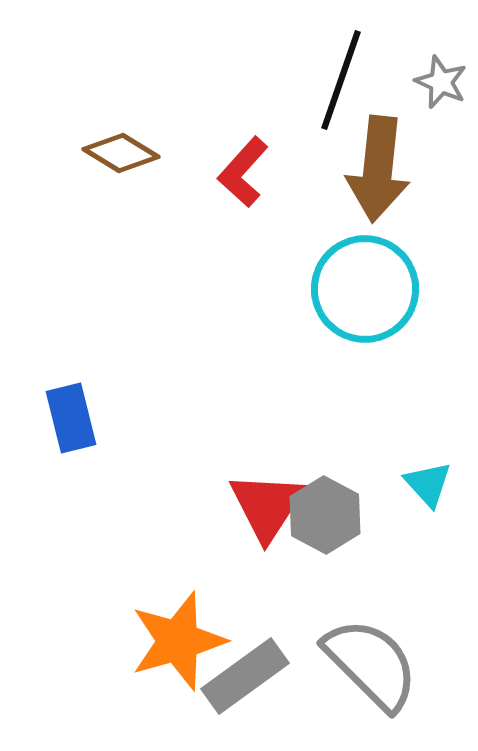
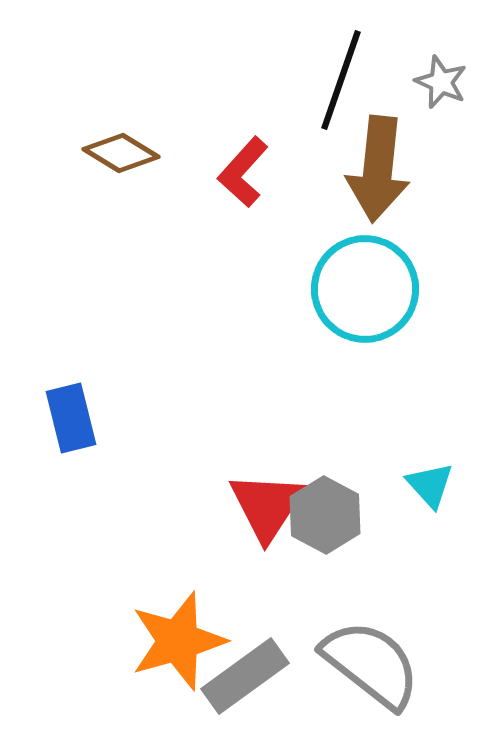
cyan triangle: moved 2 px right, 1 px down
gray semicircle: rotated 7 degrees counterclockwise
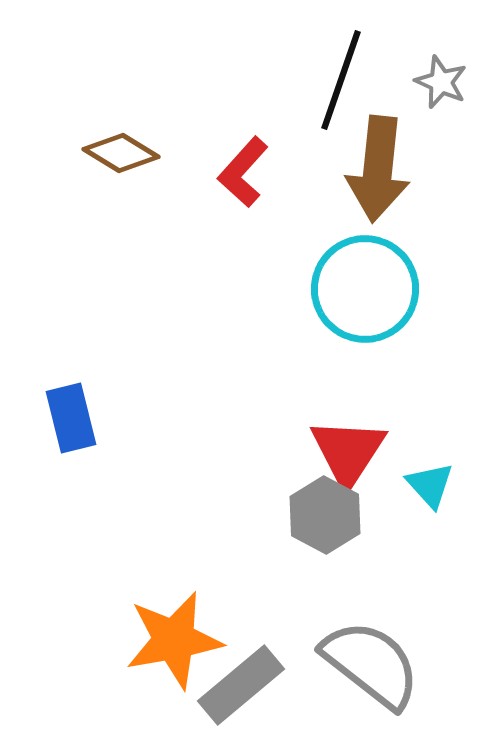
red triangle: moved 81 px right, 54 px up
orange star: moved 4 px left, 1 px up; rotated 6 degrees clockwise
gray rectangle: moved 4 px left, 9 px down; rotated 4 degrees counterclockwise
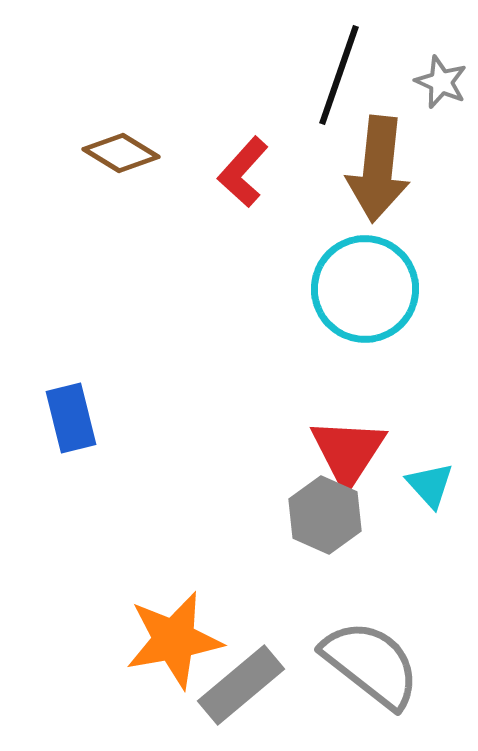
black line: moved 2 px left, 5 px up
gray hexagon: rotated 4 degrees counterclockwise
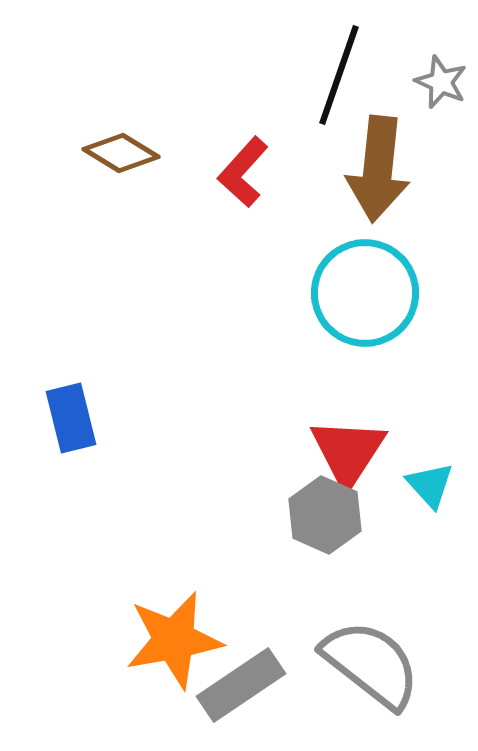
cyan circle: moved 4 px down
gray rectangle: rotated 6 degrees clockwise
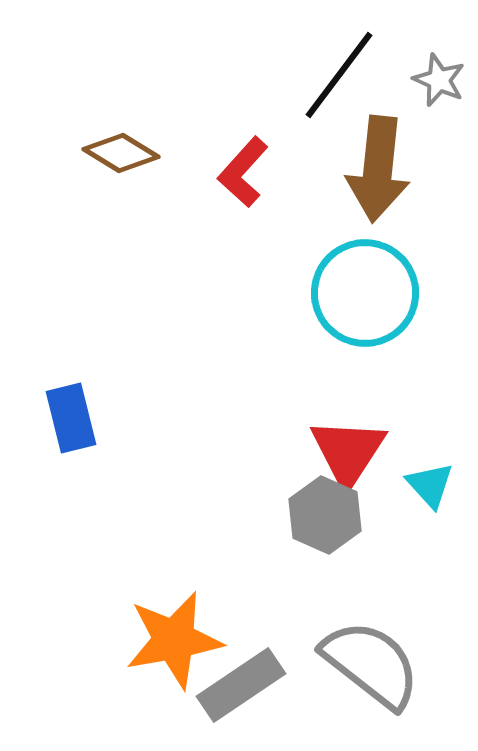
black line: rotated 18 degrees clockwise
gray star: moved 2 px left, 2 px up
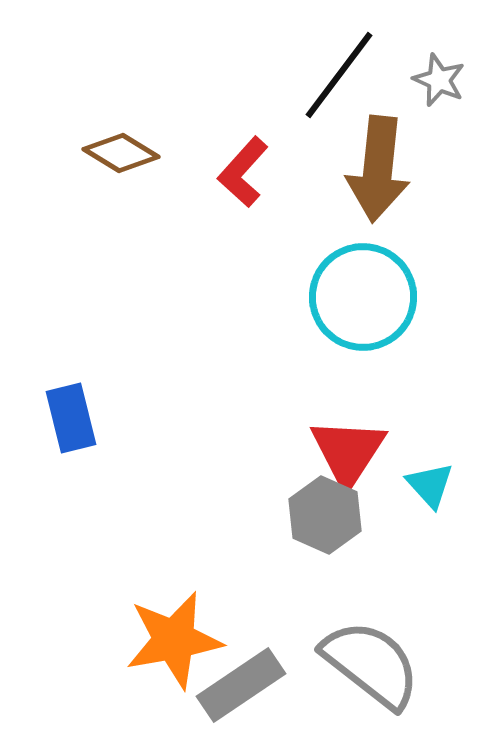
cyan circle: moved 2 px left, 4 px down
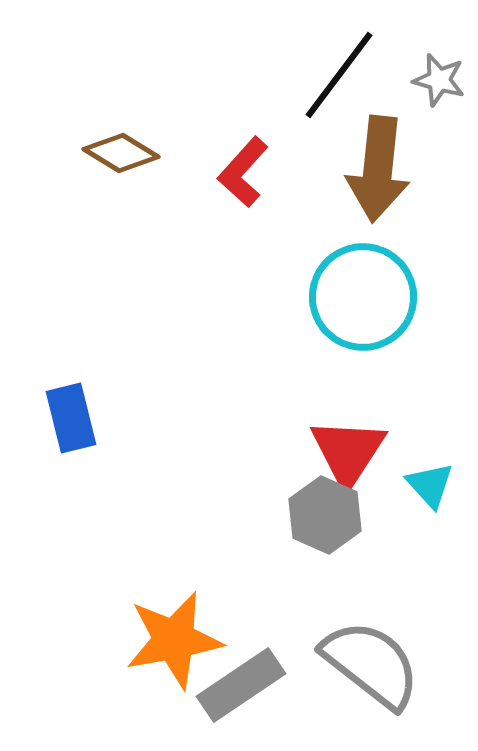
gray star: rotated 8 degrees counterclockwise
